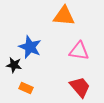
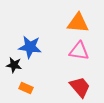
orange triangle: moved 14 px right, 7 px down
blue star: rotated 15 degrees counterclockwise
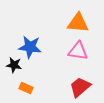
pink triangle: moved 1 px left
red trapezoid: rotated 90 degrees counterclockwise
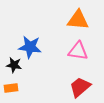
orange triangle: moved 3 px up
orange rectangle: moved 15 px left; rotated 32 degrees counterclockwise
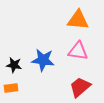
blue star: moved 13 px right, 13 px down
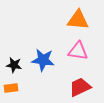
red trapezoid: rotated 15 degrees clockwise
